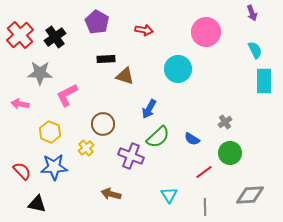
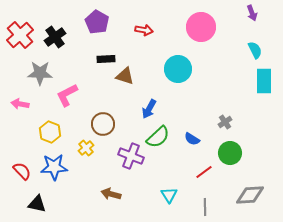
pink circle: moved 5 px left, 5 px up
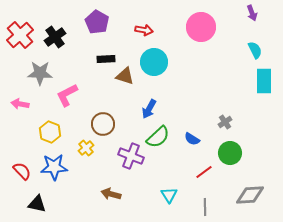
cyan circle: moved 24 px left, 7 px up
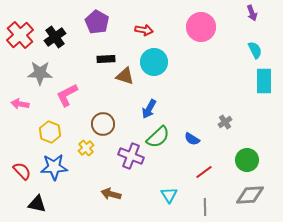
green circle: moved 17 px right, 7 px down
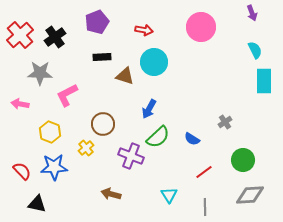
purple pentagon: rotated 20 degrees clockwise
black rectangle: moved 4 px left, 2 px up
green circle: moved 4 px left
